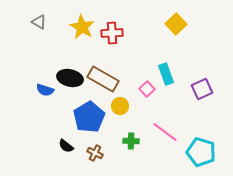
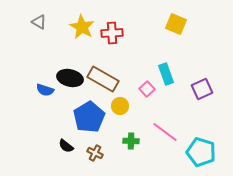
yellow square: rotated 25 degrees counterclockwise
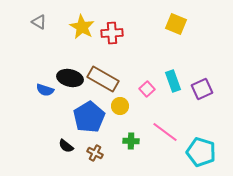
cyan rectangle: moved 7 px right, 7 px down
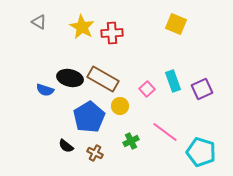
green cross: rotated 28 degrees counterclockwise
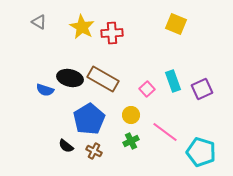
yellow circle: moved 11 px right, 9 px down
blue pentagon: moved 2 px down
brown cross: moved 1 px left, 2 px up
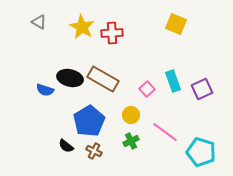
blue pentagon: moved 2 px down
